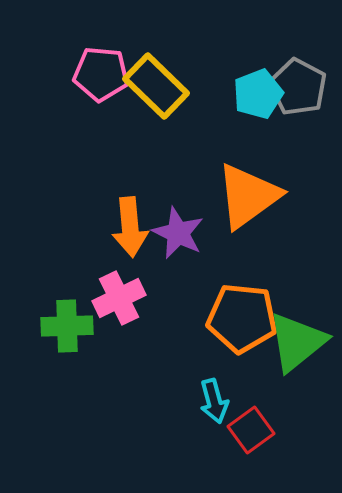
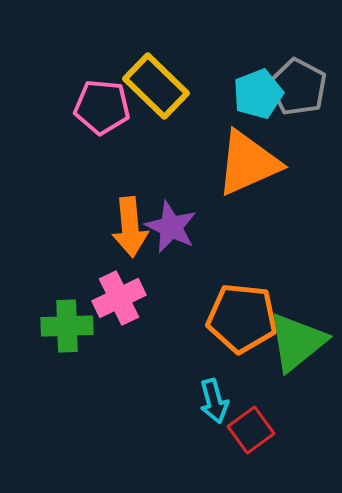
pink pentagon: moved 1 px right, 33 px down
orange triangle: moved 33 px up; rotated 12 degrees clockwise
purple star: moved 7 px left, 6 px up
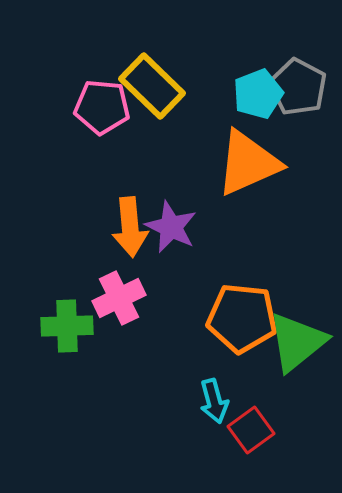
yellow rectangle: moved 4 px left
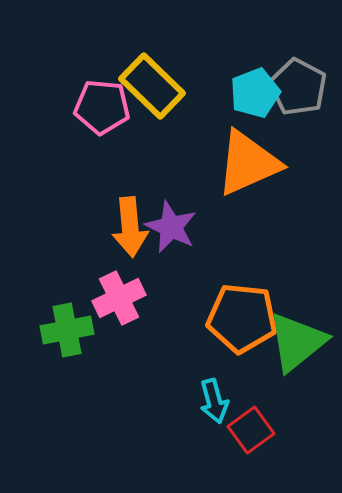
cyan pentagon: moved 3 px left, 1 px up
green cross: moved 4 px down; rotated 9 degrees counterclockwise
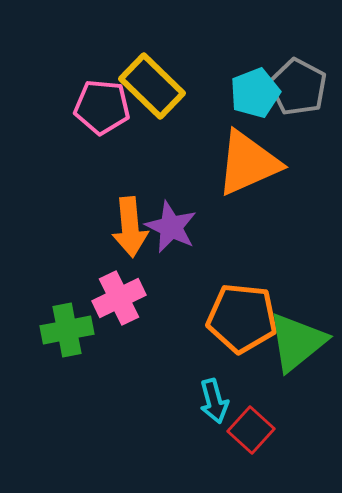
red square: rotated 12 degrees counterclockwise
